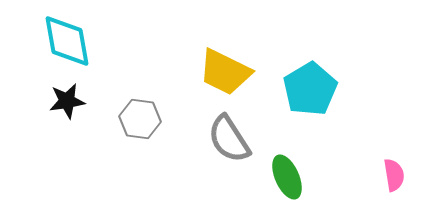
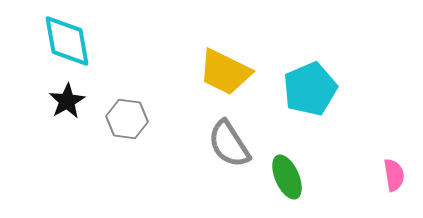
cyan pentagon: rotated 8 degrees clockwise
black star: rotated 21 degrees counterclockwise
gray hexagon: moved 13 px left
gray semicircle: moved 5 px down
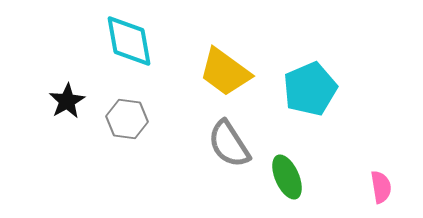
cyan diamond: moved 62 px right
yellow trapezoid: rotated 10 degrees clockwise
pink semicircle: moved 13 px left, 12 px down
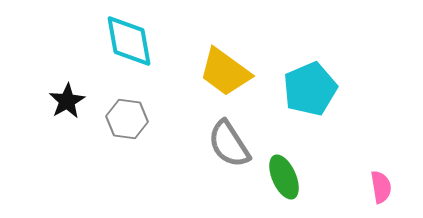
green ellipse: moved 3 px left
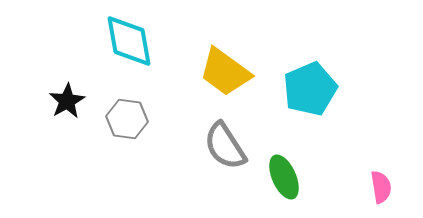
gray semicircle: moved 4 px left, 2 px down
